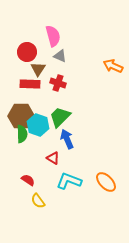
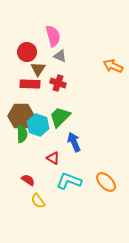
blue arrow: moved 7 px right, 3 px down
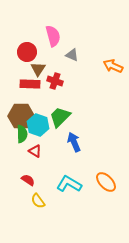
gray triangle: moved 12 px right, 1 px up
red cross: moved 3 px left, 2 px up
red triangle: moved 18 px left, 7 px up
cyan L-shape: moved 3 px down; rotated 10 degrees clockwise
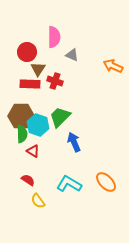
pink semicircle: moved 1 px right, 1 px down; rotated 15 degrees clockwise
red triangle: moved 2 px left
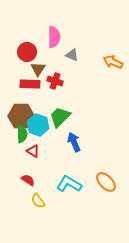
orange arrow: moved 4 px up
